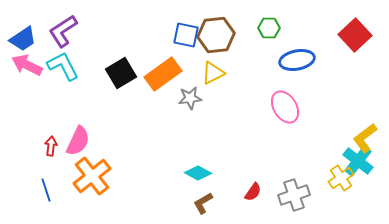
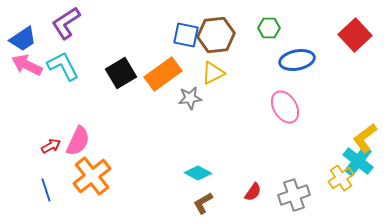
purple L-shape: moved 3 px right, 8 px up
red arrow: rotated 54 degrees clockwise
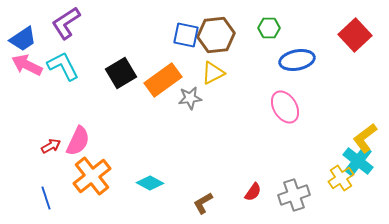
orange rectangle: moved 6 px down
cyan diamond: moved 48 px left, 10 px down
blue line: moved 8 px down
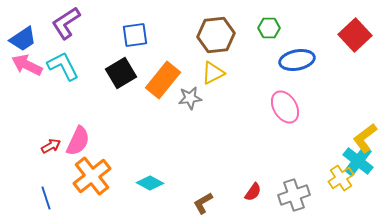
blue square: moved 51 px left; rotated 20 degrees counterclockwise
orange rectangle: rotated 15 degrees counterclockwise
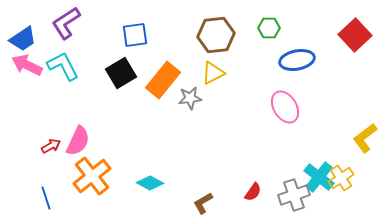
cyan cross: moved 39 px left, 16 px down
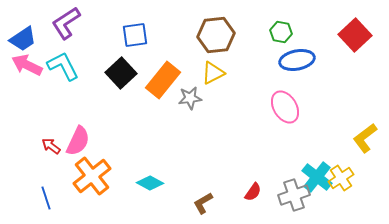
green hexagon: moved 12 px right, 4 px down; rotated 10 degrees clockwise
black square: rotated 12 degrees counterclockwise
red arrow: rotated 114 degrees counterclockwise
cyan cross: moved 2 px left
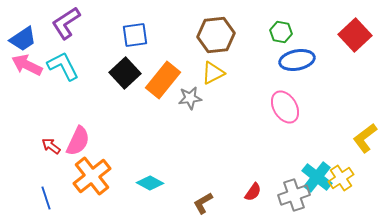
black square: moved 4 px right
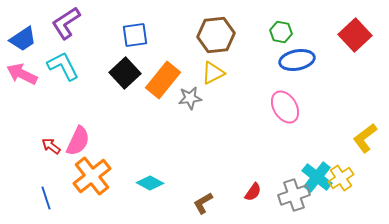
pink arrow: moved 5 px left, 9 px down
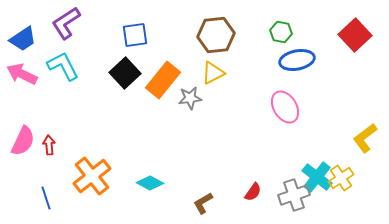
pink semicircle: moved 55 px left
red arrow: moved 2 px left, 1 px up; rotated 48 degrees clockwise
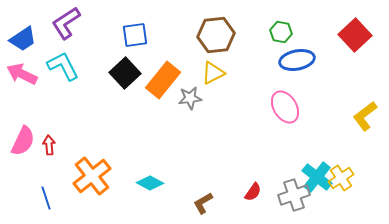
yellow L-shape: moved 22 px up
